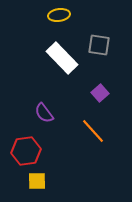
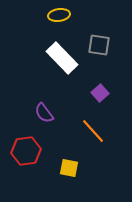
yellow square: moved 32 px right, 13 px up; rotated 12 degrees clockwise
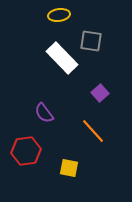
gray square: moved 8 px left, 4 px up
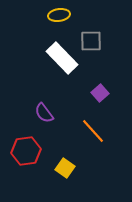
gray square: rotated 10 degrees counterclockwise
yellow square: moved 4 px left; rotated 24 degrees clockwise
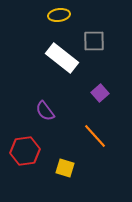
gray square: moved 3 px right
white rectangle: rotated 8 degrees counterclockwise
purple semicircle: moved 1 px right, 2 px up
orange line: moved 2 px right, 5 px down
red hexagon: moved 1 px left
yellow square: rotated 18 degrees counterclockwise
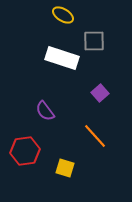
yellow ellipse: moved 4 px right; rotated 40 degrees clockwise
white rectangle: rotated 20 degrees counterclockwise
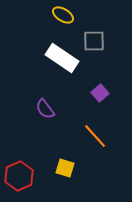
white rectangle: rotated 16 degrees clockwise
purple semicircle: moved 2 px up
red hexagon: moved 6 px left, 25 px down; rotated 16 degrees counterclockwise
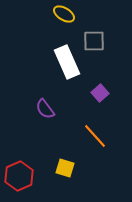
yellow ellipse: moved 1 px right, 1 px up
white rectangle: moved 5 px right, 4 px down; rotated 32 degrees clockwise
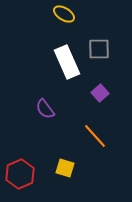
gray square: moved 5 px right, 8 px down
red hexagon: moved 1 px right, 2 px up
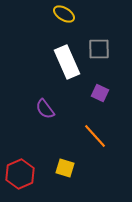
purple square: rotated 24 degrees counterclockwise
